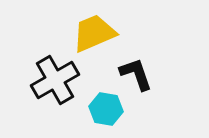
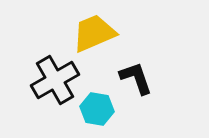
black L-shape: moved 4 px down
cyan hexagon: moved 9 px left
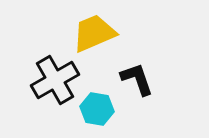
black L-shape: moved 1 px right, 1 px down
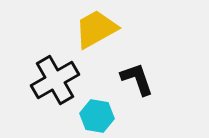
yellow trapezoid: moved 2 px right, 4 px up; rotated 6 degrees counterclockwise
cyan hexagon: moved 7 px down
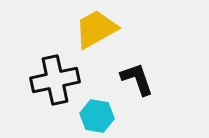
black cross: rotated 18 degrees clockwise
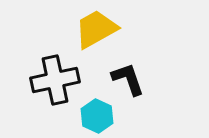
black L-shape: moved 9 px left
cyan hexagon: rotated 16 degrees clockwise
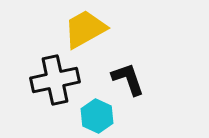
yellow trapezoid: moved 11 px left
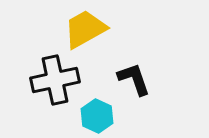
black L-shape: moved 6 px right
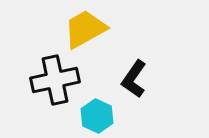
black L-shape: rotated 126 degrees counterclockwise
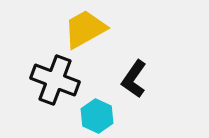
black cross: rotated 33 degrees clockwise
